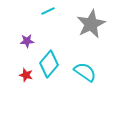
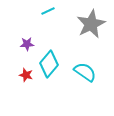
purple star: moved 3 px down
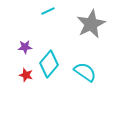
purple star: moved 2 px left, 3 px down
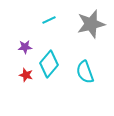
cyan line: moved 1 px right, 9 px down
gray star: rotated 12 degrees clockwise
cyan semicircle: rotated 145 degrees counterclockwise
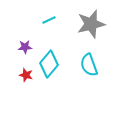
cyan semicircle: moved 4 px right, 7 px up
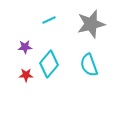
red star: rotated 16 degrees counterclockwise
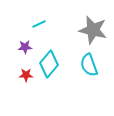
cyan line: moved 10 px left, 4 px down
gray star: moved 2 px right, 6 px down; rotated 28 degrees clockwise
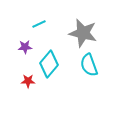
gray star: moved 10 px left, 3 px down
red star: moved 2 px right, 6 px down
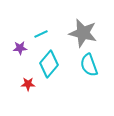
cyan line: moved 2 px right, 10 px down
purple star: moved 5 px left, 1 px down
red star: moved 3 px down
